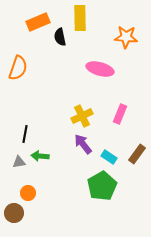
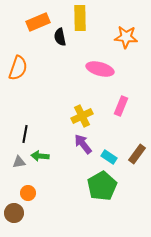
pink rectangle: moved 1 px right, 8 px up
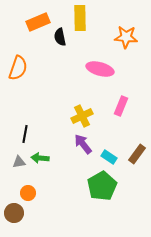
green arrow: moved 2 px down
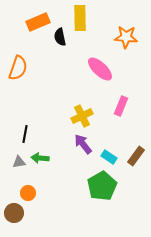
pink ellipse: rotated 28 degrees clockwise
brown rectangle: moved 1 px left, 2 px down
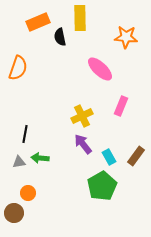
cyan rectangle: rotated 28 degrees clockwise
